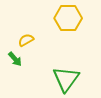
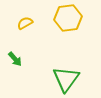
yellow hexagon: rotated 8 degrees counterclockwise
yellow semicircle: moved 1 px left, 17 px up
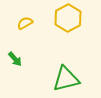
yellow hexagon: rotated 20 degrees counterclockwise
green triangle: rotated 40 degrees clockwise
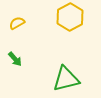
yellow hexagon: moved 2 px right, 1 px up
yellow semicircle: moved 8 px left
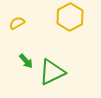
green arrow: moved 11 px right, 2 px down
green triangle: moved 14 px left, 7 px up; rotated 12 degrees counterclockwise
